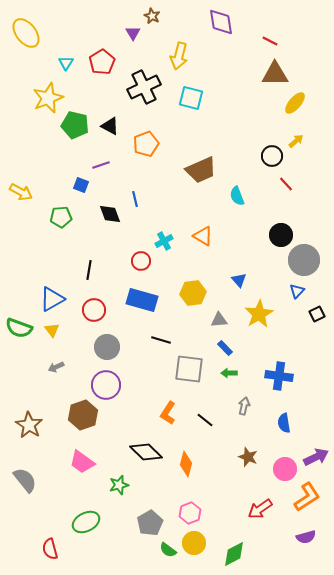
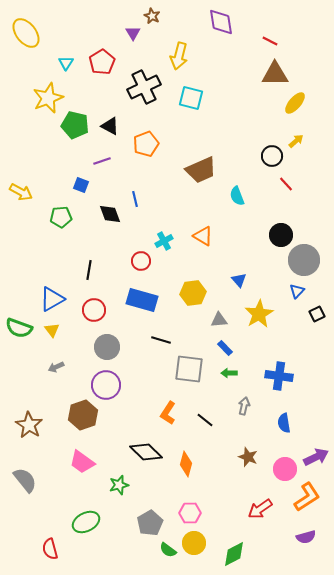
purple line at (101, 165): moved 1 px right, 4 px up
pink hexagon at (190, 513): rotated 20 degrees clockwise
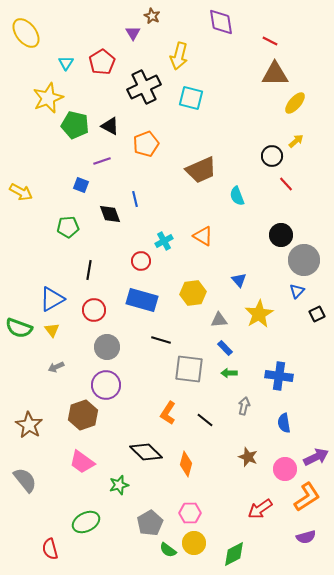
green pentagon at (61, 217): moved 7 px right, 10 px down
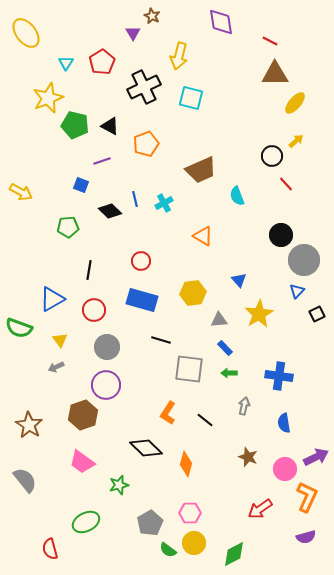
black diamond at (110, 214): moved 3 px up; rotated 25 degrees counterclockwise
cyan cross at (164, 241): moved 38 px up
yellow triangle at (52, 330): moved 8 px right, 10 px down
black diamond at (146, 452): moved 4 px up
orange L-shape at (307, 497): rotated 32 degrees counterclockwise
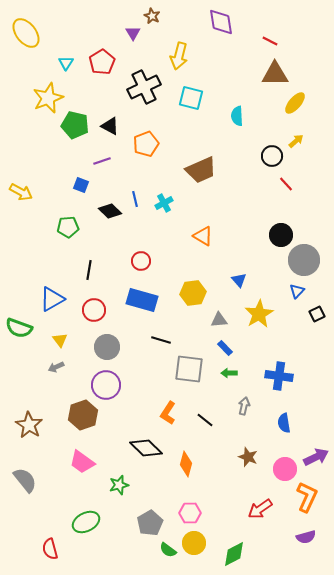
cyan semicircle at (237, 196): moved 80 px up; rotated 18 degrees clockwise
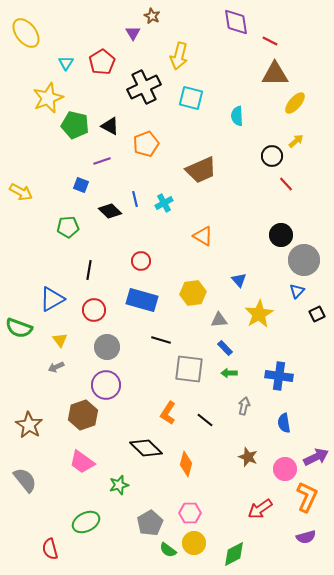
purple diamond at (221, 22): moved 15 px right
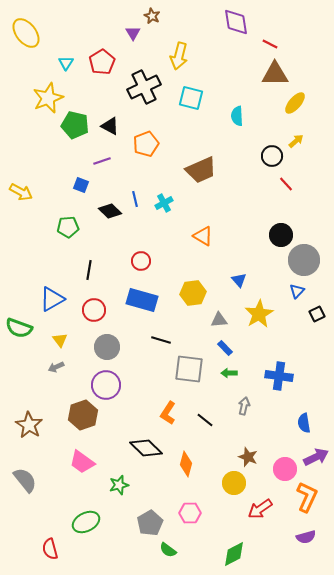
red line at (270, 41): moved 3 px down
blue semicircle at (284, 423): moved 20 px right
yellow circle at (194, 543): moved 40 px right, 60 px up
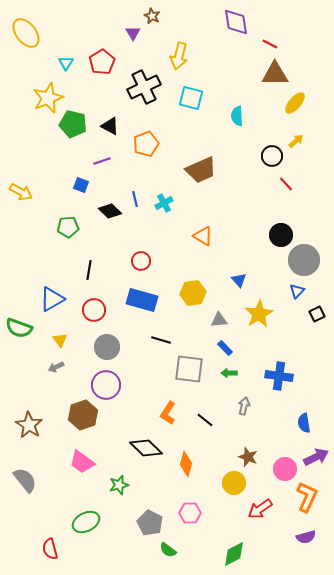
green pentagon at (75, 125): moved 2 px left, 1 px up
gray pentagon at (150, 523): rotated 15 degrees counterclockwise
